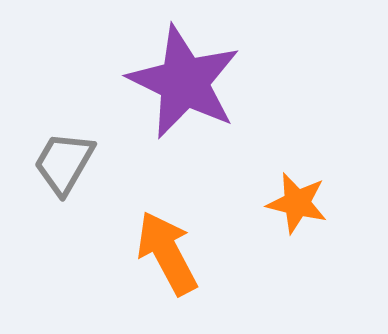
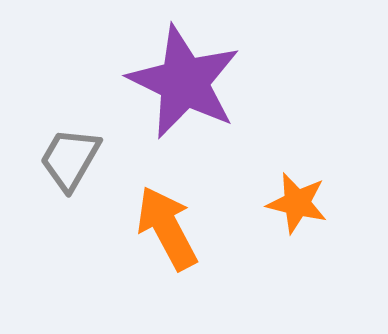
gray trapezoid: moved 6 px right, 4 px up
orange arrow: moved 25 px up
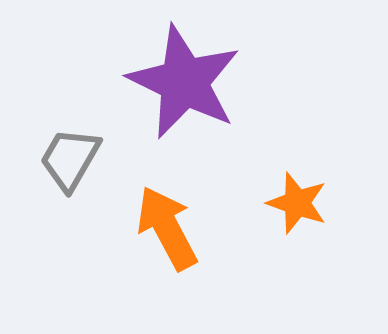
orange star: rotated 6 degrees clockwise
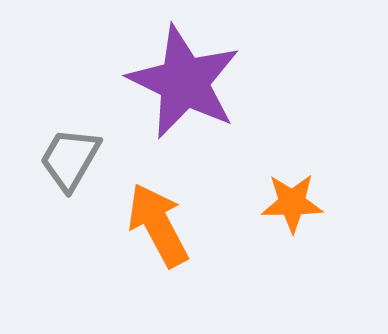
orange star: moved 5 px left; rotated 20 degrees counterclockwise
orange arrow: moved 9 px left, 3 px up
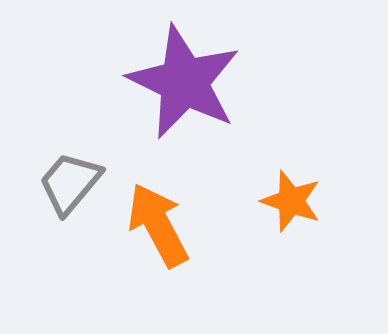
gray trapezoid: moved 24 px down; rotated 10 degrees clockwise
orange star: moved 1 px left, 2 px up; rotated 20 degrees clockwise
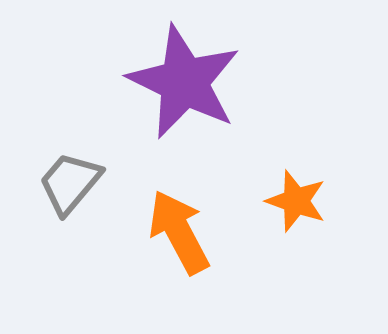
orange star: moved 5 px right
orange arrow: moved 21 px right, 7 px down
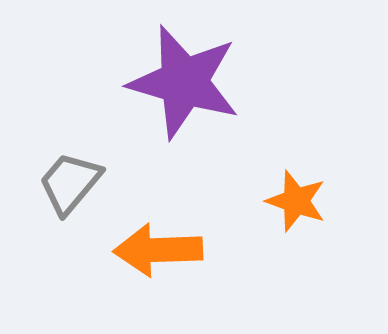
purple star: rotated 10 degrees counterclockwise
orange arrow: moved 21 px left, 18 px down; rotated 64 degrees counterclockwise
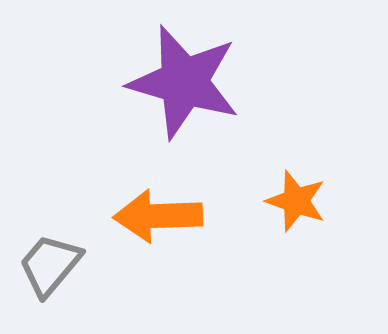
gray trapezoid: moved 20 px left, 82 px down
orange arrow: moved 34 px up
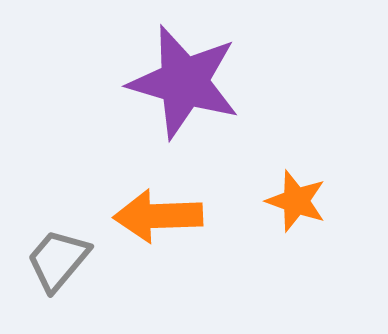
gray trapezoid: moved 8 px right, 5 px up
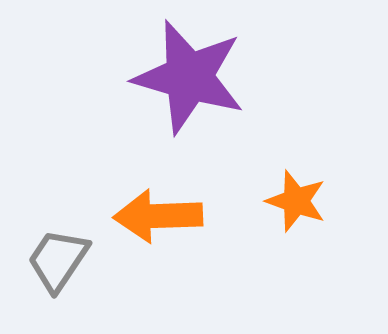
purple star: moved 5 px right, 5 px up
gray trapezoid: rotated 6 degrees counterclockwise
